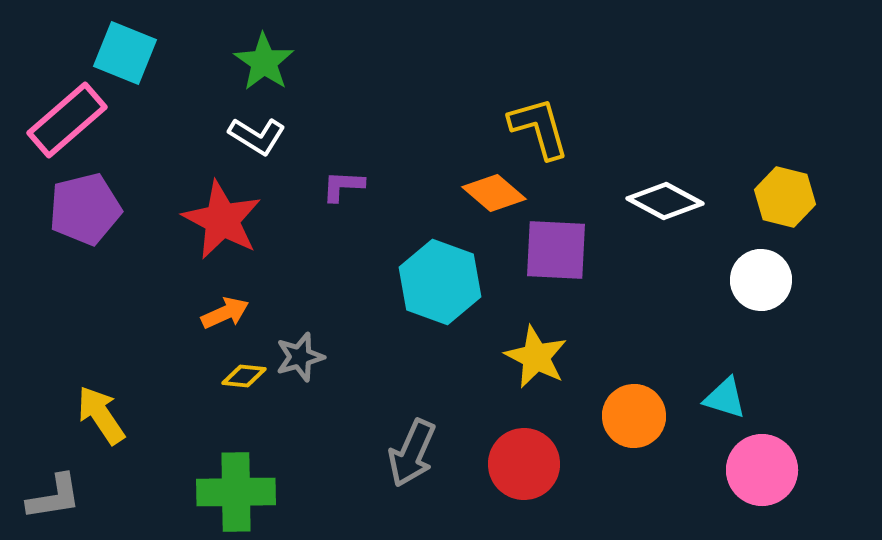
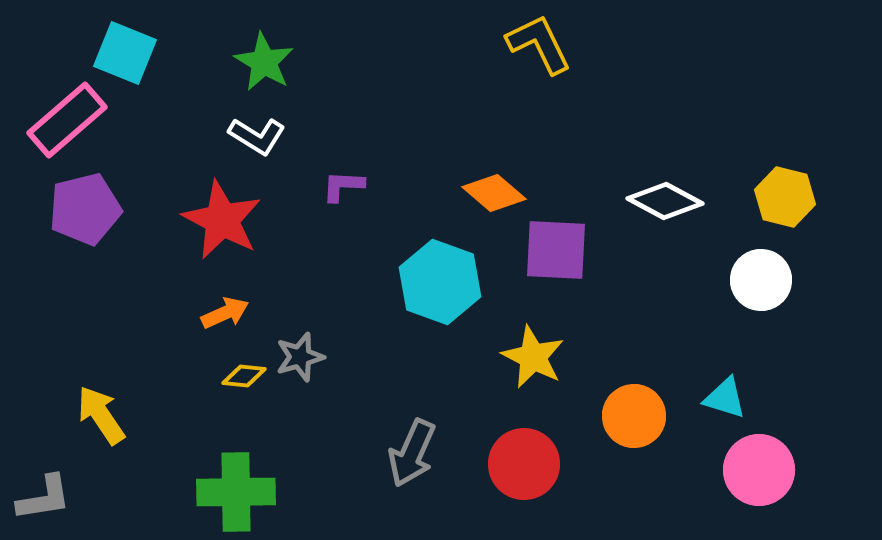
green star: rotated 4 degrees counterclockwise
yellow L-shape: moved 84 px up; rotated 10 degrees counterclockwise
yellow star: moved 3 px left
pink circle: moved 3 px left
gray L-shape: moved 10 px left, 1 px down
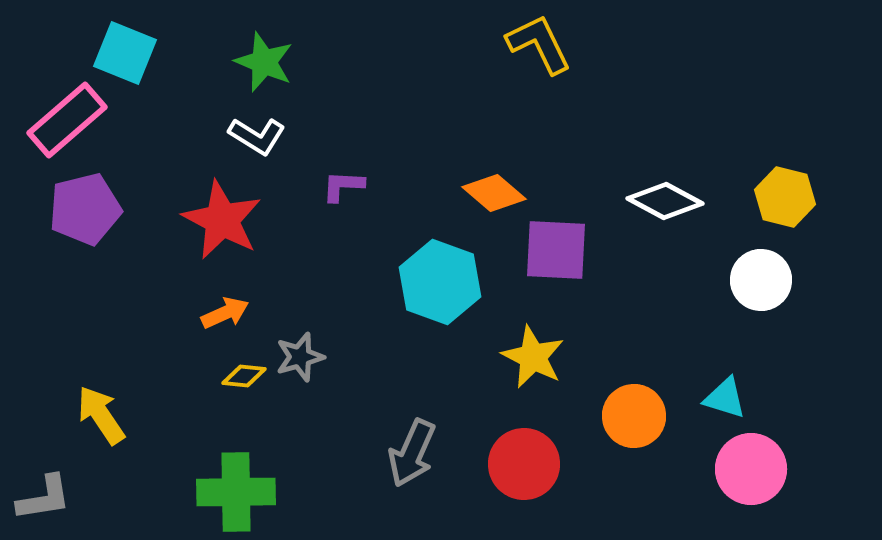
green star: rotated 8 degrees counterclockwise
pink circle: moved 8 px left, 1 px up
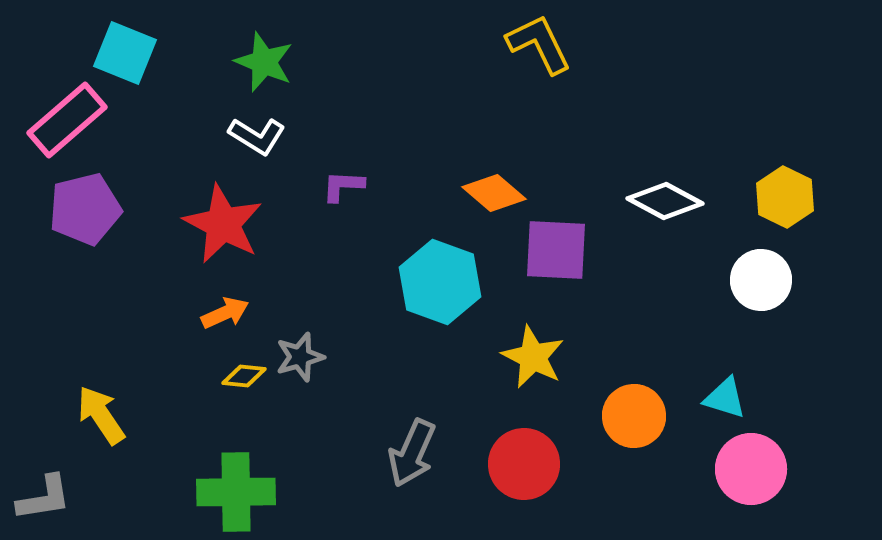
yellow hexagon: rotated 12 degrees clockwise
red star: moved 1 px right, 4 px down
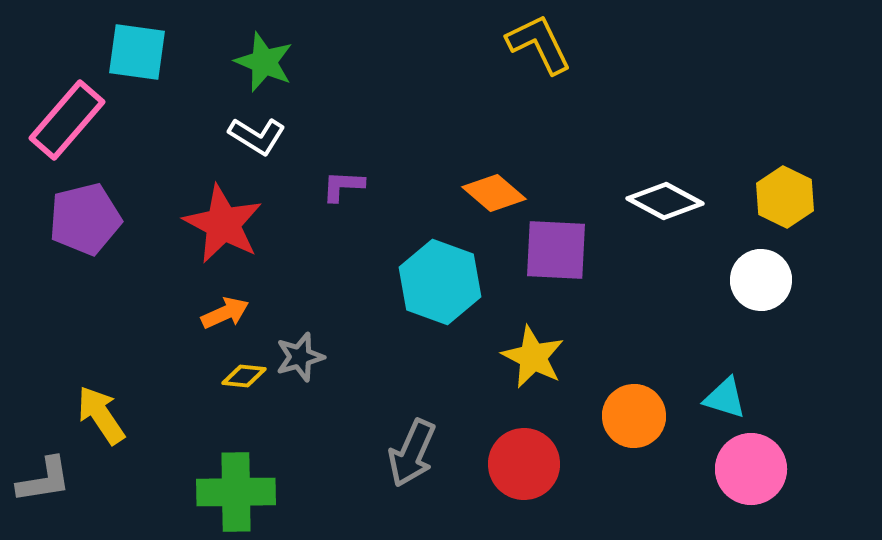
cyan square: moved 12 px right, 1 px up; rotated 14 degrees counterclockwise
pink rectangle: rotated 8 degrees counterclockwise
purple pentagon: moved 10 px down
gray L-shape: moved 18 px up
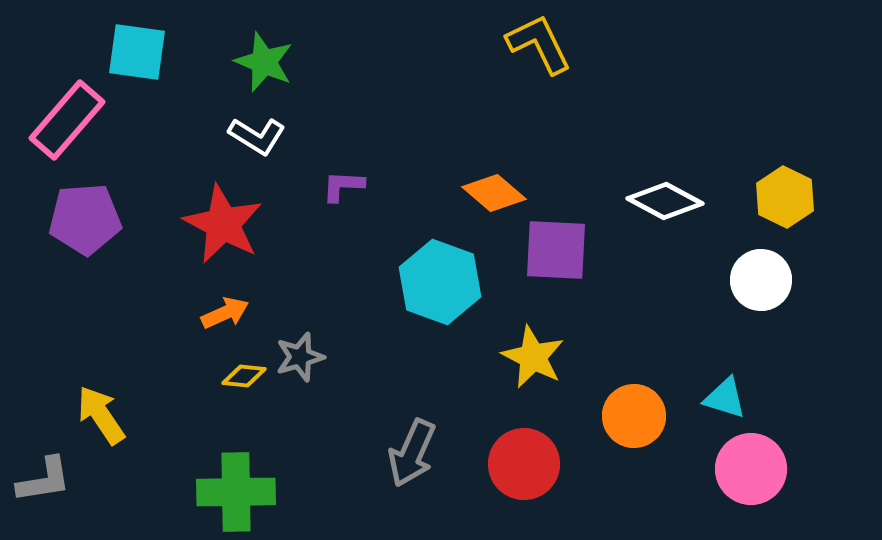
purple pentagon: rotated 10 degrees clockwise
